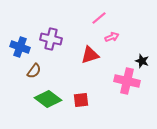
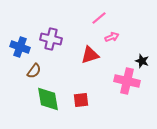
green diamond: rotated 44 degrees clockwise
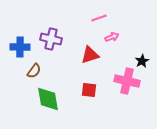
pink line: rotated 21 degrees clockwise
blue cross: rotated 18 degrees counterclockwise
black star: rotated 24 degrees clockwise
red square: moved 8 px right, 10 px up; rotated 14 degrees clockwise
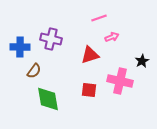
pink cross: moved 7 px left
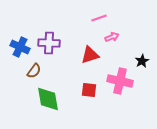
purple cross: moved 2 px left, 4 px down; rotated 10 degrees counterclockwise
blue cross: rotated 24 degrees clockwise
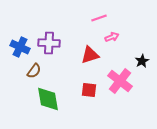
pink cross: rotated 25 degrees clockwise
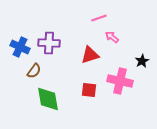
pink arrow: rotated 120 degrees counterclockwise
pink cross: rotated 25 degrees counterclockwise
